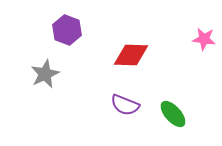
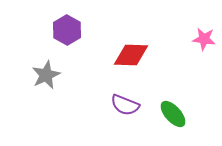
purple hexagon: rotated 8 degrees clockwise
gray star: moved 1 px right, 1 px down
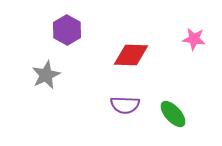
pink star: moved 10 px left
purple semicircle: rotated 20 degrees counterclockwise
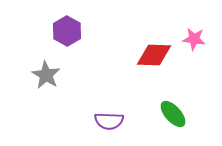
purple hexagon: moved 1 px down
red diamond: moved 23 px right
gray star: rotated 16 degrees counterclockwise
purple semicircle: moved 16 px left, 16 px down
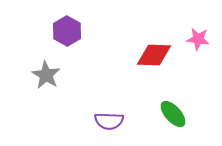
pink star: moved 4 px right
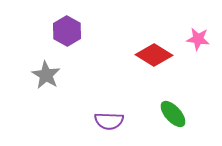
red diamond: rotated 30 degrees clockwise
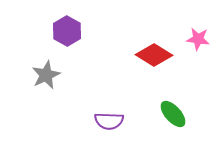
gray star: rotated 16 degrees clockwise
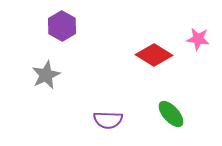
purple hexagon: moved 5 px left, 5 px up
green ellipse: moved 2 px left
purple semicircle: moved 1 px left, 1 px up
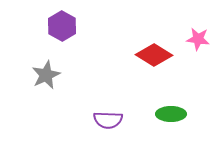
green ellipse: rotated 48 degrees counterclockwise
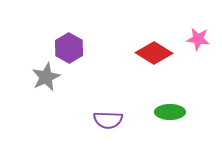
purple hexagon: moved 7 px right, 22 px down
red diamond: moved 2 px up
gray star: moved 2 px down
green ellipse: moved 1 px left, 2 px up
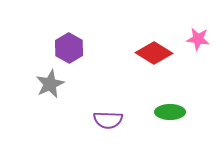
gray star: moved 4 px right, 7 px down
